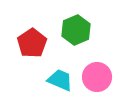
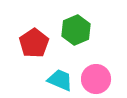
red pentagon: moved 2 px right
pink circle: moved 1 px left, 2 px down
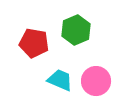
red pentagon: rotated 28 degrees counterclockwise
pink circle: moved 2 px down
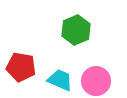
red pentagon: moved 13 px left, 24 px down
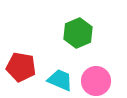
green hexagon: moved 2 px right, 3 px down
